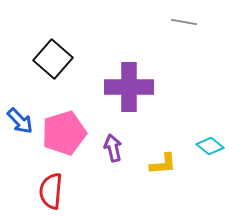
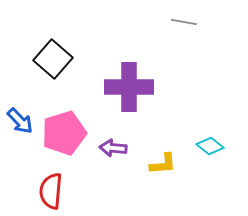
purple arrow: rotated 72 degrees counterclockwise
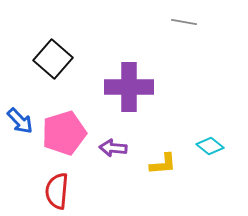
red semicircle: moved 6 px right
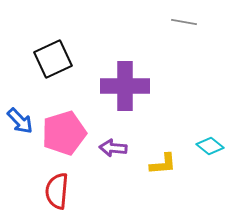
black square: rotated 24 degrees clockwise
purple cross: moved 4 px left, 1 px up
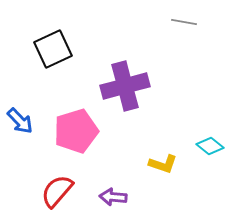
black square: moved 10 px up
purple cross: rotated 15 degrees counterclockwise
pink pentagon: moved 12 px right, 2 px up
purple arrow: moved 49 px down
yellow L-shape: rotated 24 degrees clockwise
red semicircle: rotated 36 degrees clockwise
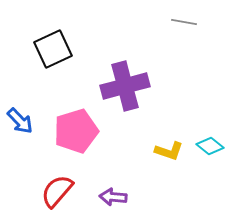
yellow L-shape: moved 6 px right, 13 px up
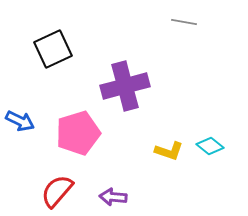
blue arrow: rotated 20 degrees counterclockwise
pink pentagon: moved 2 px right, 2 px down
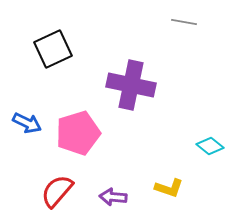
purple cross: moved 6 px right, 1 px up; rotated 27 degrees clockwise
blue arrow: moved 7 px right, 2 px down
yellow L-shape: moved 37 px down
